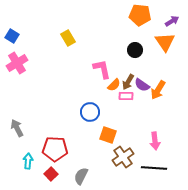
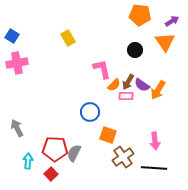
pink cross: rotated 20 degrees clockwise
gray semicircle: moved 7 px left, 23 px up
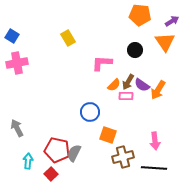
pink L-shape: moved 6 px up; rotated 75 degrees counterclockwise
red pentagon: moved 2 px right, 1 px down; rotated 10 degrees clockwise
brown cross: rotated 20 degrees clockwise
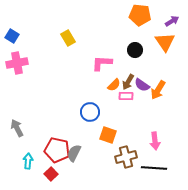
brown cross: moved 3 px right
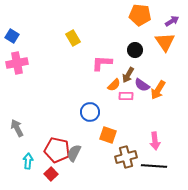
yellow rectangle: moved 5 px right
brown arrow: moved 7 px up
black line: moved 2 px up
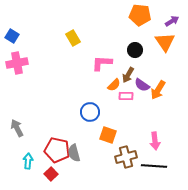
gray semicircle: rotated 42 degrees counterclockwise
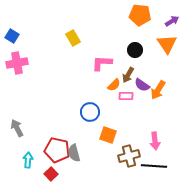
orange triangle: moved 2 px right, 2 px down
brown cross: moved 3 px right, 1 px up
cyan arrow: moved 1 px up
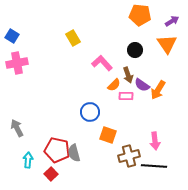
pink L-shape: rotated 45 degrees clockwise
brown arrow: rotated 49 degrees counterclockwise
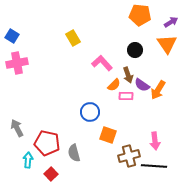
purple arrow: moved 1 px left, 1 px down
red pentagon: moved 10 px left, 7 px up
